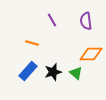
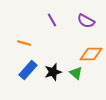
purple semicircle: rotated 54 degrees counterclockwise
orange line: moved 8 px left
blue rectangle: moved 1 px up
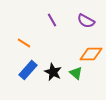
orange line: rotated 16 degrees clockwise
black star: rotated 30 degrees counterclockwise
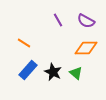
purple line: moved 6 px right
orange diamond: moved 5 px left, 6 px up
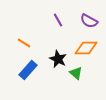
purple semicircle: moved 3 px right
black star: moved 5 px right, 13 px up
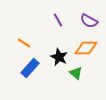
black star: moved 1 px right, 2 px up
blue rectangle: moved 2 px right, 2 px up
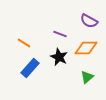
purple line: moved 2 px right, 14 px down; rotated 40 degrees counterclockwise
green triangle: moved 11 px right, 4 px down; rotated 40 degrees clockwise
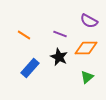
orange line: moved 8 px up
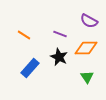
green triangle: rotated 24 degrees counterclockwise
